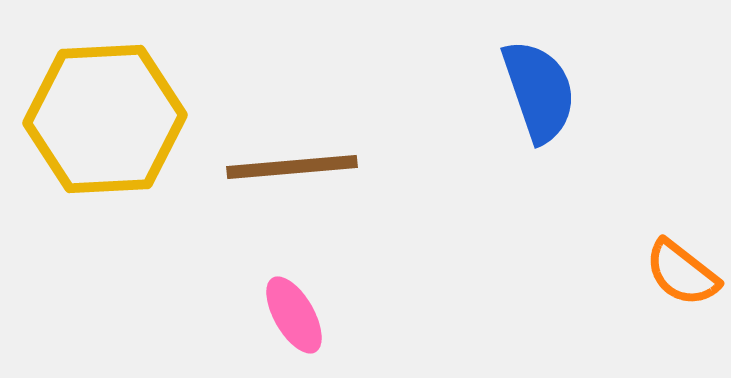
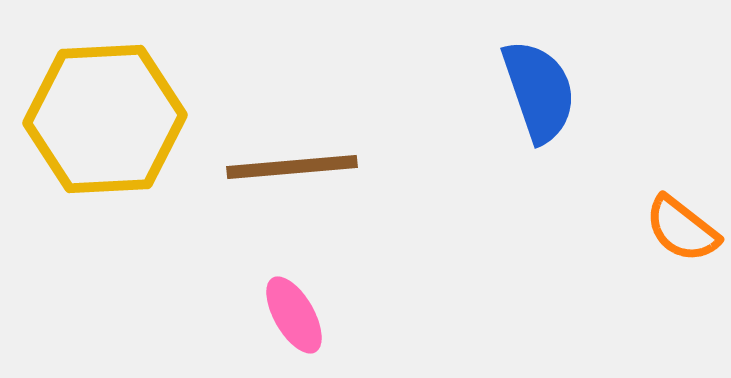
orange semicircle: moved 44 px up
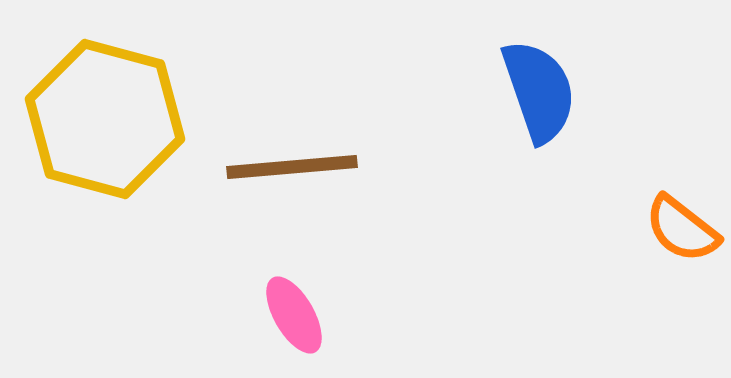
yellow hexagon: rotated 18 degrees clockwise
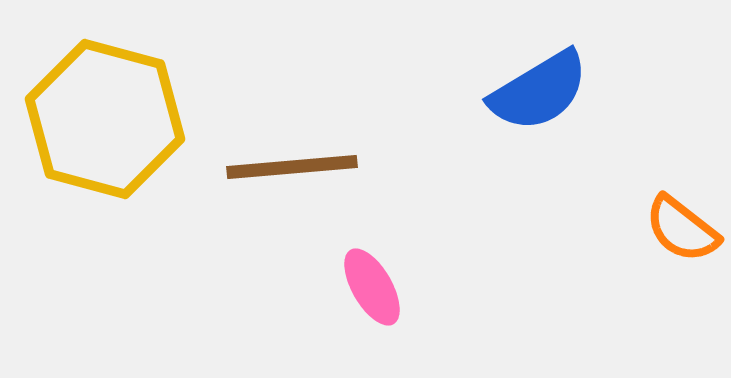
blue semicircle: rotated 78 degrees clockwise
pink ellipse: moved 78 px right, 28 px up
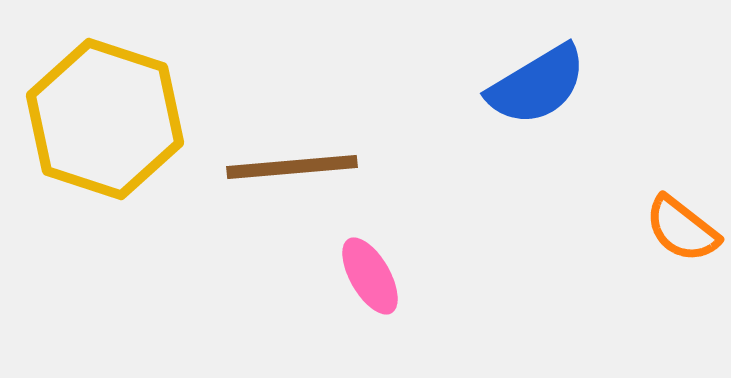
blue semicircle: moved 2 px left, 6 px up
yellow hexagon: rotated 3 degrees clockwise
pink ellipse: moved 2 px left, 11 px up
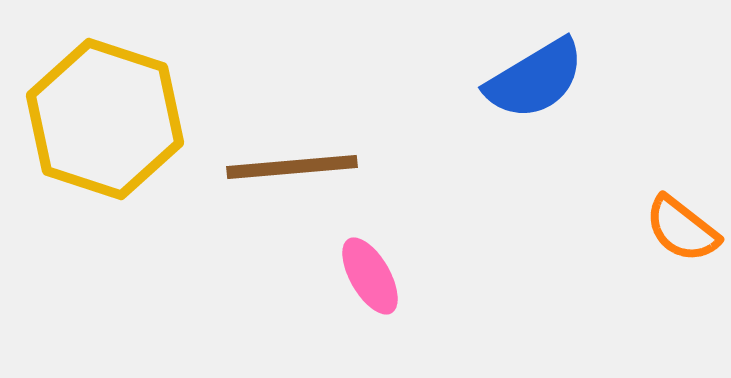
blue semicircle: moved 2 px left, 6 px up
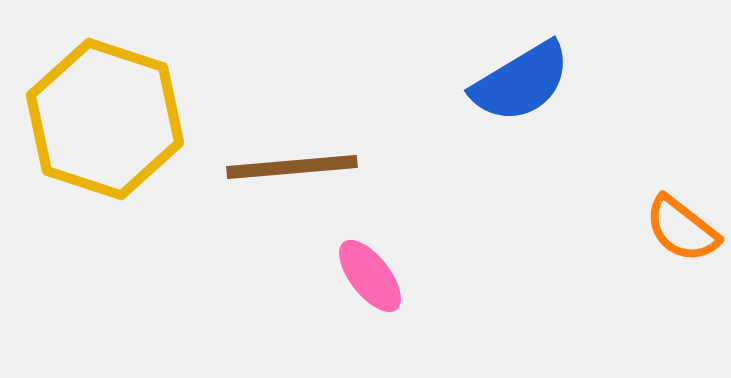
blue semicircle: moved 14 px left, 3 px down
pink ellipse: rotated 8 degrees counterclockwise
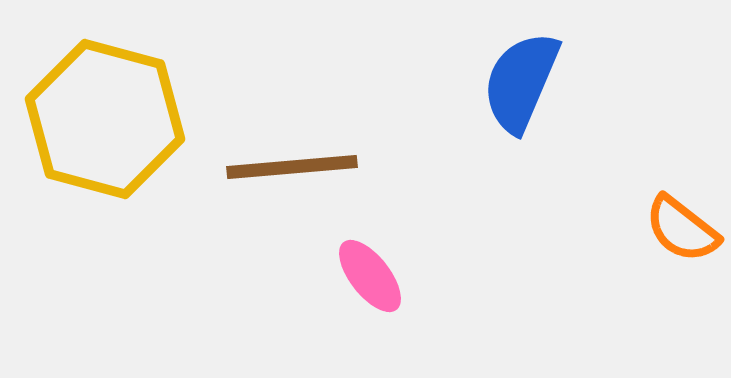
blue semicircle: rotated 144 degrees clockwise
yellow hexagon: rotated 3 degrees counterclockwise
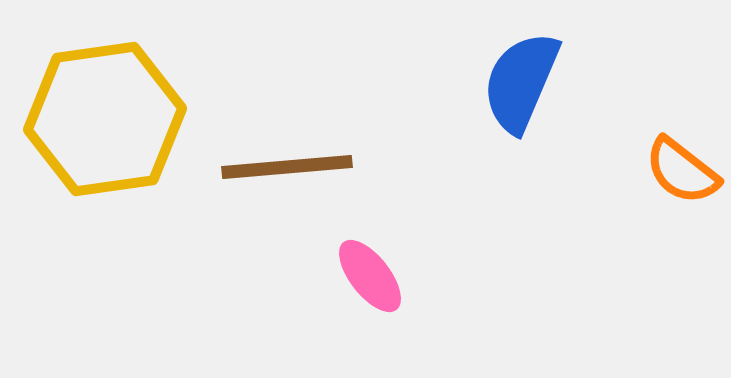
yellow hexagon: rotated 23 degrees counterclockwise
brown line: moved 5 px left
orange semicircle: moved 58 px up
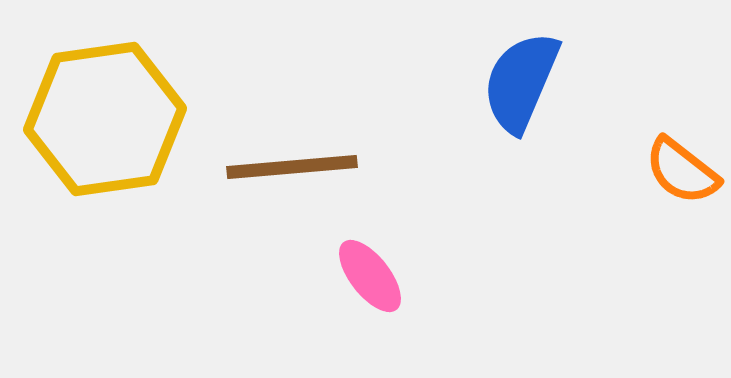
brown line: moved 5 px right
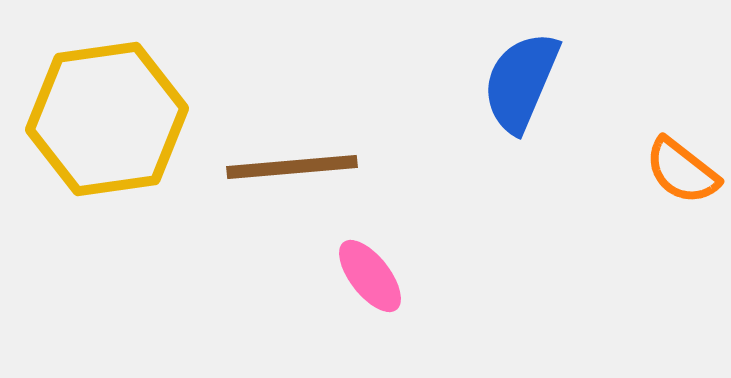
yellow hexagon: moved 2 px right
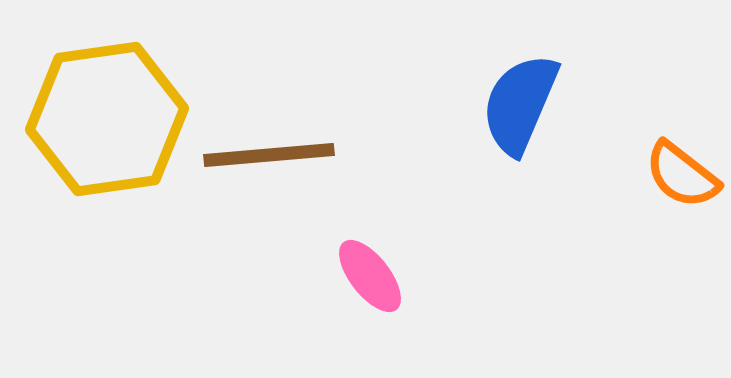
blue semicircle: moved 1 px left, 22 px down
brown line: moved 23 px left, 12 px up
orange semicircle: moved 4 px down
